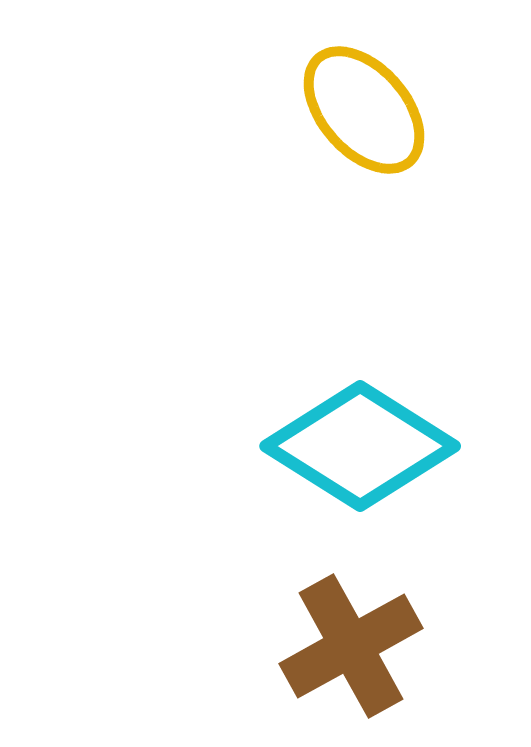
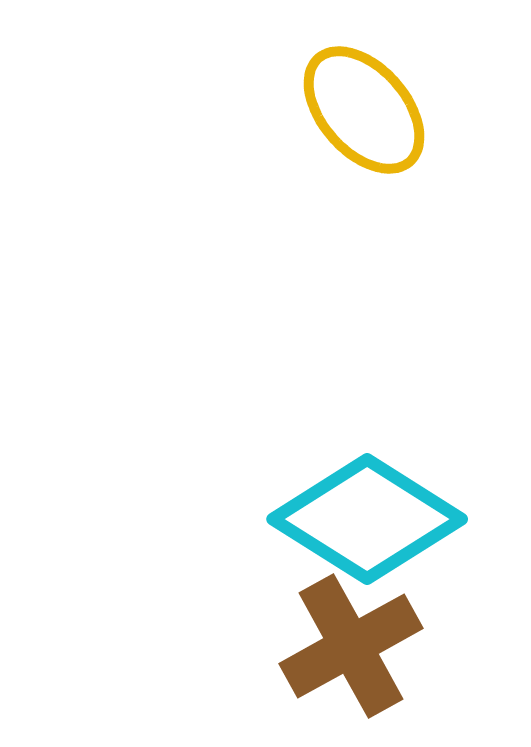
cyan diamond: moved 7 px right, 73 px down
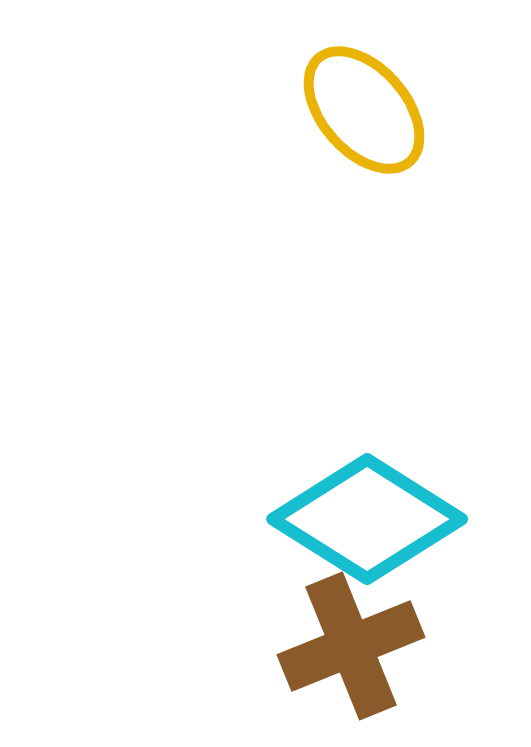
brown cross: rotated 7 degrees clockwise
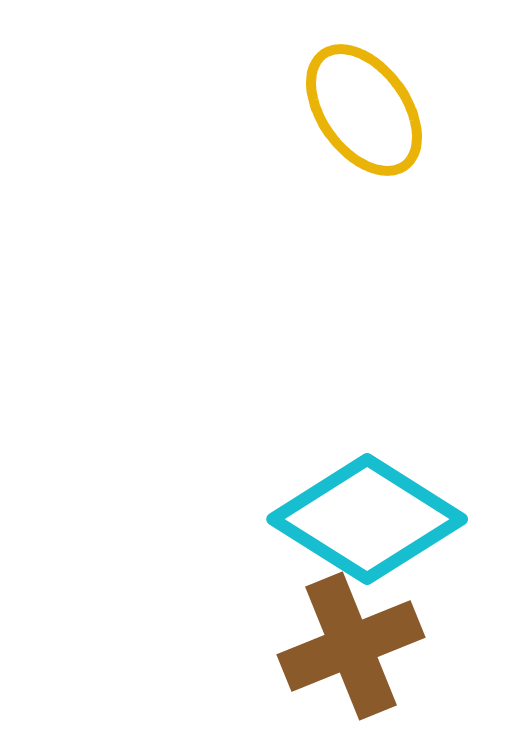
yellow ellipse: rotated 5 degrees clockwise
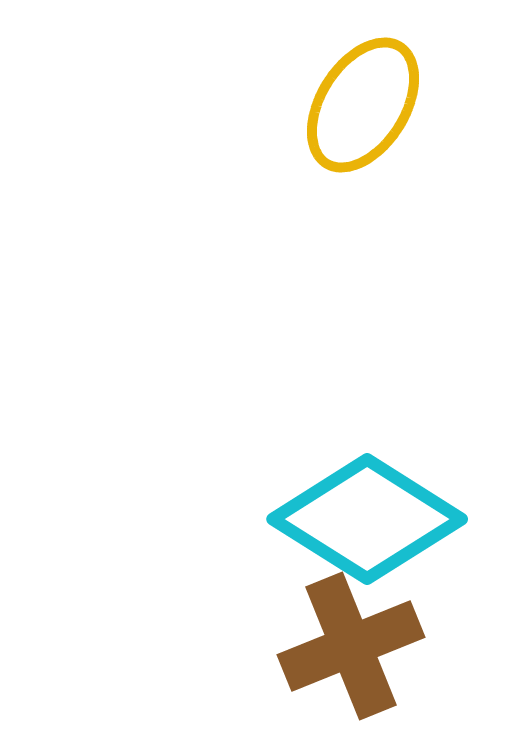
yellow ellipse: moved 1 px left, 5 px up; rotated 68 degrees clockwise
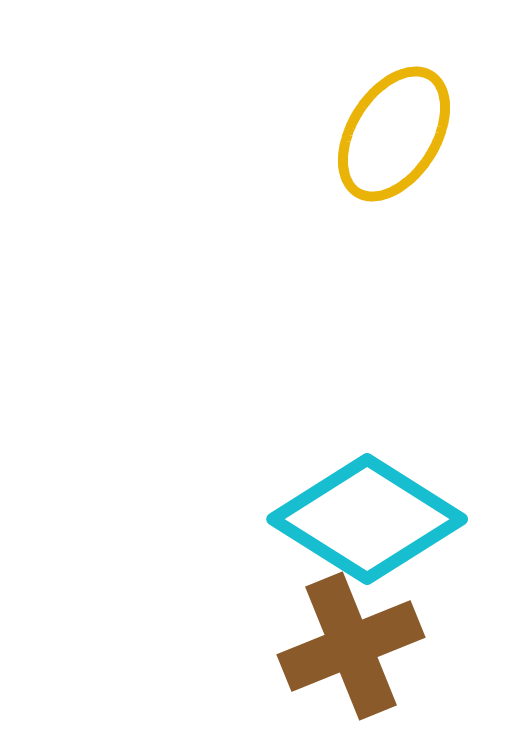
yellow ellipse: moved 31 px right, 29 px down
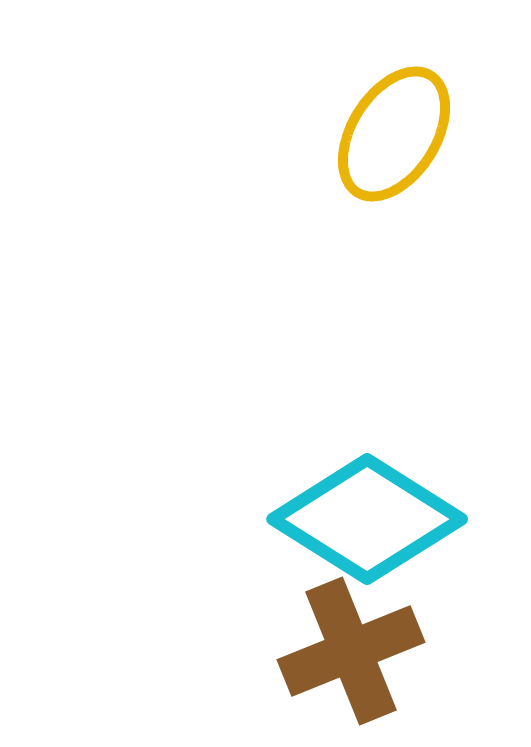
brown cross: moved 5 px down
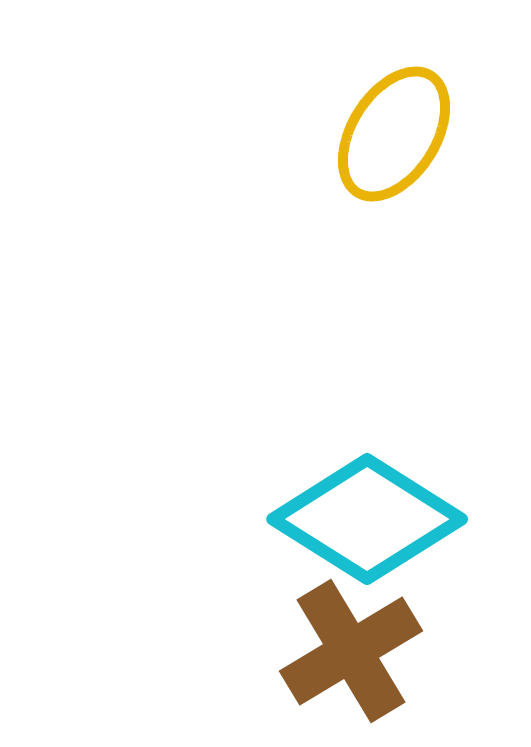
brown cross: rotated 9 degrees counterclockwise
